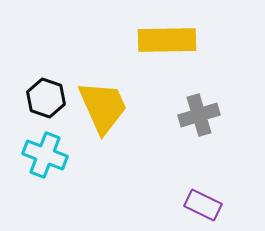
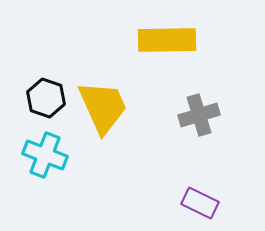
purple rectangle: moved 3 px left, 2 px up
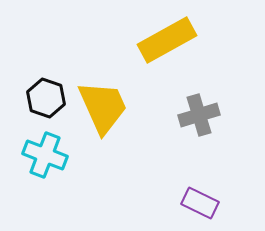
yellow rectangle: rotated 28 degrees counterclockwise
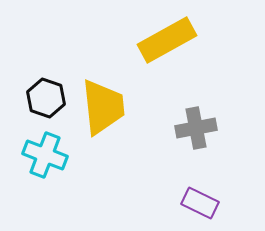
yellow trapezoid: rotated 18 degrees clockwise
gray cross: moved 3 px left, 13 px down; rotated 6 degrees clockwise
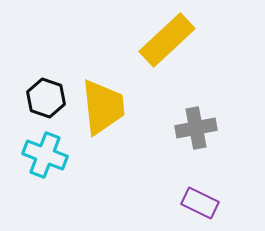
yellow rectangle: rotated 14 degrees counterclockwise
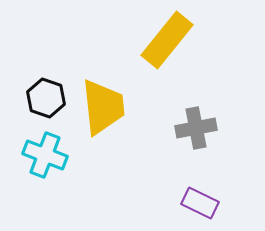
yellow rectangle: rotated 8 degrees counterclockwise
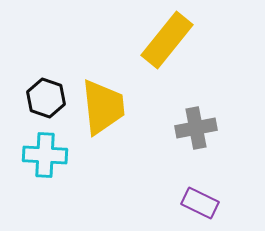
cyan cross: rotated 18 degrees counterclockwise
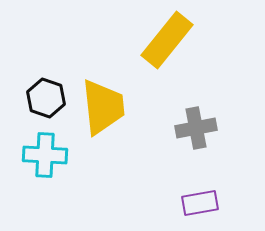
purple rectangle: rotated 36 degrees counterclockwise
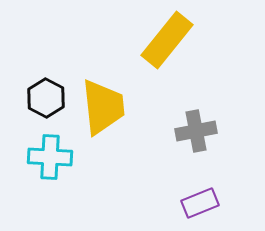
black hexagon: rotated 9 degrees clockwise
gray cross: moved 3 px down
cyan cross: moved 5 px right, 2 px down
purple rectangle: rotated 12 degrees counterclockwise
